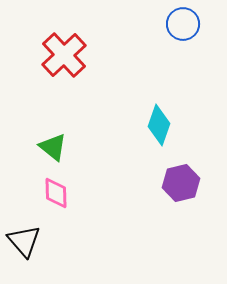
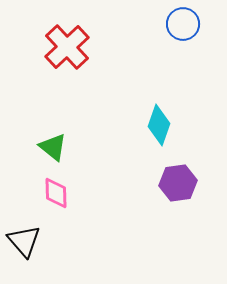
red cross: moved 3 px right, 8 px up
purple hexagon: moved 3 px left; rotated 6 degrees clockwise
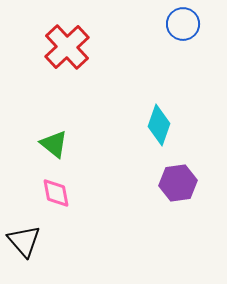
green triangle: moved 1 px right, 3 px up
pink diamond: rotated 8 degrees counterclockwise
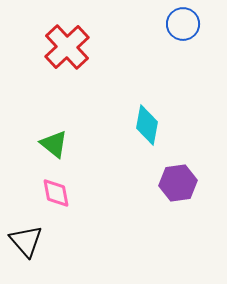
cyan diamond: moved 12 px left; rotated 9 degrees counterclockwise
black triangle: moved 2 px right
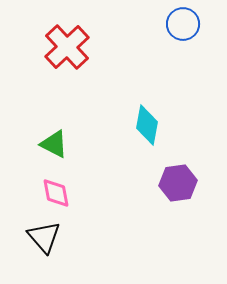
green triangle: rotated 12 degrees counterclockwise
black triangle: moved 18 px right, 4 px up
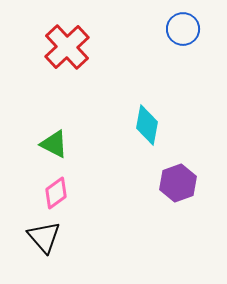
blue circle: moved 5 px down
purple hexagon: rotated 12 degrees counterclockwise
pink diamond: rotated 64 degrees clockwise
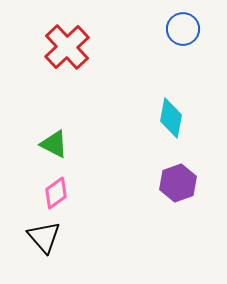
cyan diamond: moved 24 px right, 7 px up
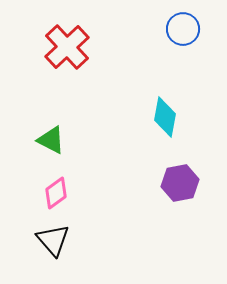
cyan diamond: moved 6 px left, 1 px up
green triangle: moved 3 px left, 4 px up
purple hexagon: moved 2 px right; rotated 9 degrees clockwise
black triangle: moved 9 px right, 3 px down
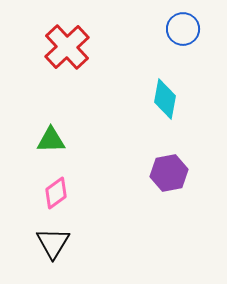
cyan diamond: moved 18 px up
green triangle: rotated 28 degrees counterclockwise
purple hexagon: moved 11 px left, 10 px up
black triangle: moved 3 px down; rotated 12 degrees clockwise
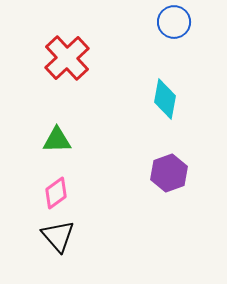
blue circle: moved 9 px left, 7 px up
red cross: moved 11 px down
green triangle: moved 6 px right
purple hexagon: rotated 9 degrees counterclockwise
black triangle: moved 5 px right, 7 px up; rotated 12 degrees counterclockwise
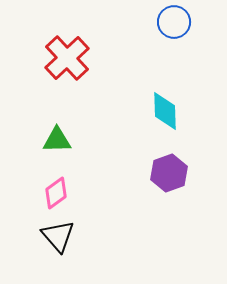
cyan diamond: moved 12 px down; rotated 12 degrees counterclockwise
